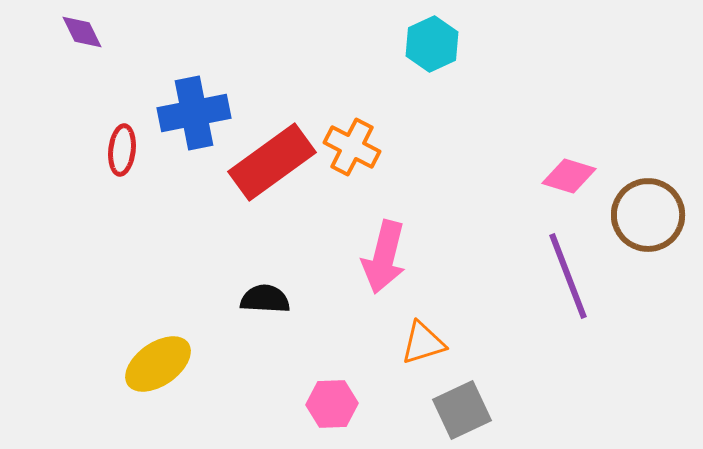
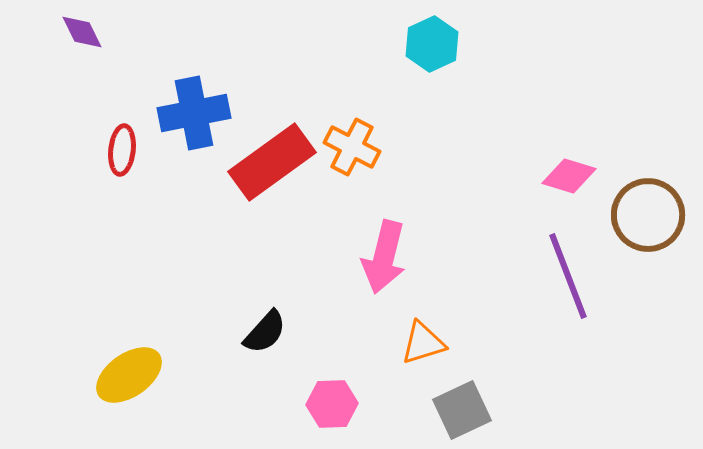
black semicircle: moved 33 px down; rotated 129 degrees clockwise
yellow ellipse: moved 29 px left, 11 px down
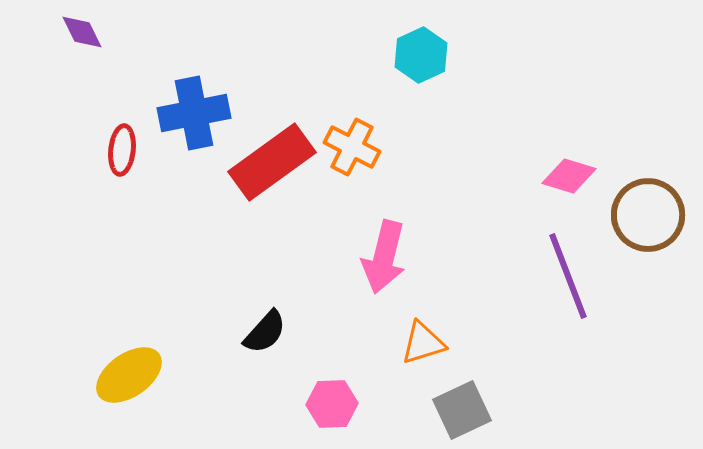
cyan hexagon: moved 11 px left, 11 px down
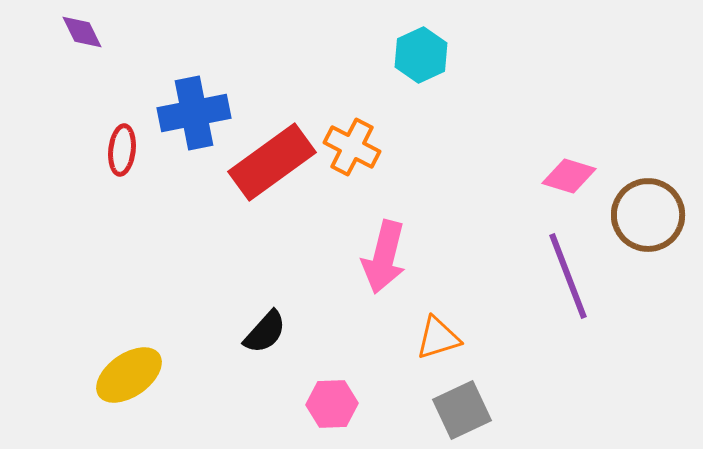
orange triangle: moved 15 px right, 5 px up
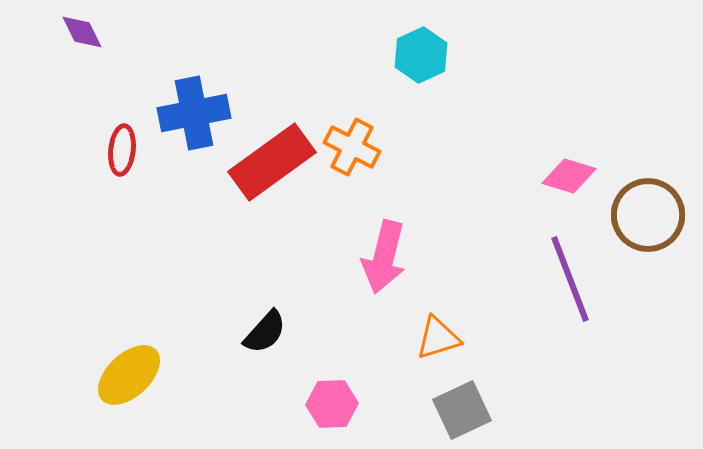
purple line: moved 2 px right, 3 px down
yellow ellipse: rotated 8 degrees counterclockwise
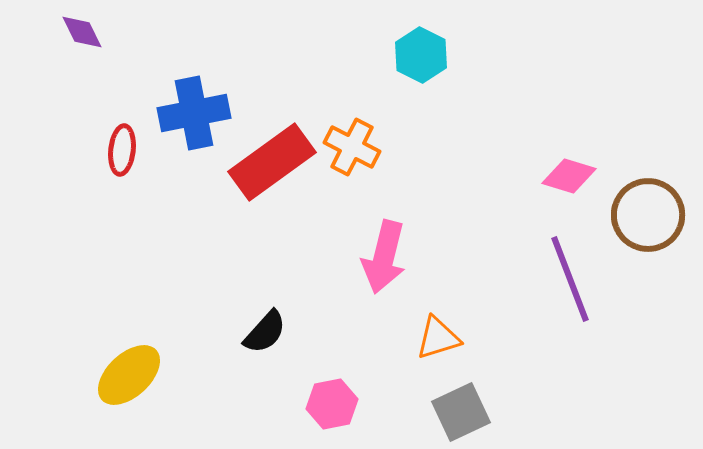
cyan hexagon: rotated 8 degrees counterclockwise
pink hexagon: rotated 9 degrees counterclockwise
gray square: moved 1 px left, 2 px down
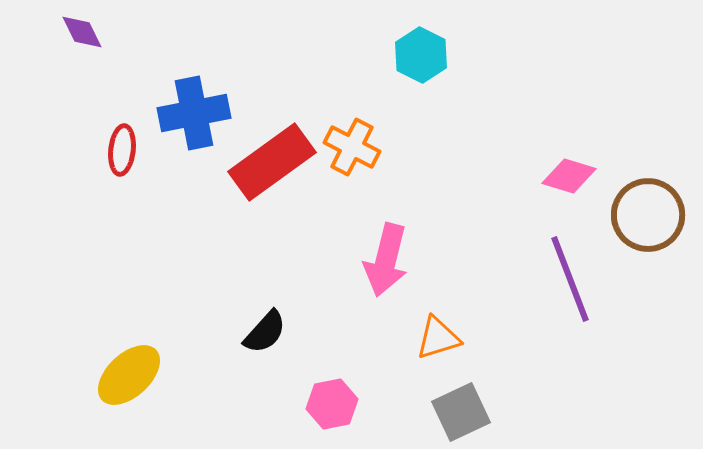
pink arrow: moved 2 px right, 3 px down
